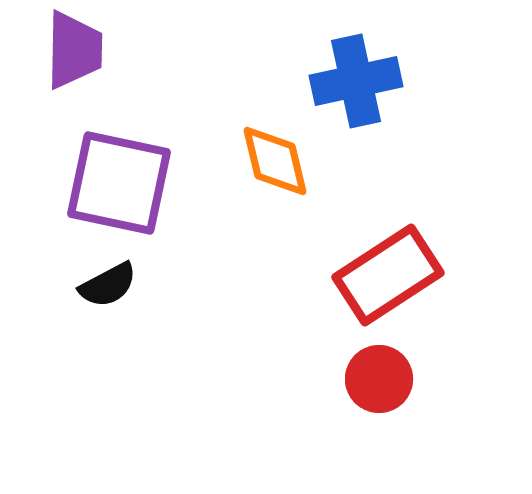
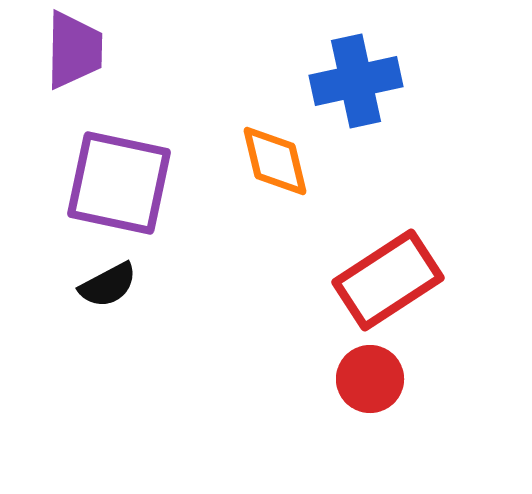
red rectangle: moved 5 px down
red circle: moved 9 px left
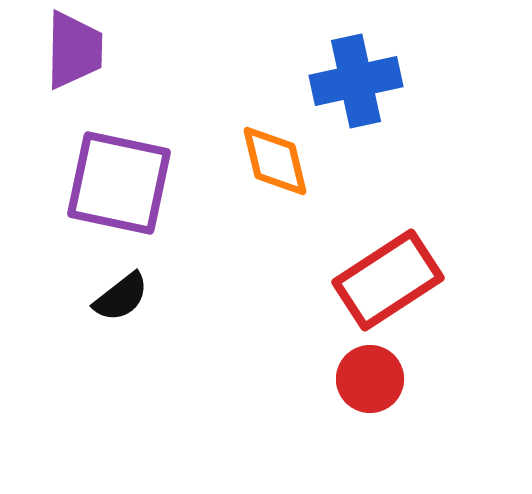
black semicircle: moved 13 px right, 12 px down; rotated 10 degrees counterclockwise
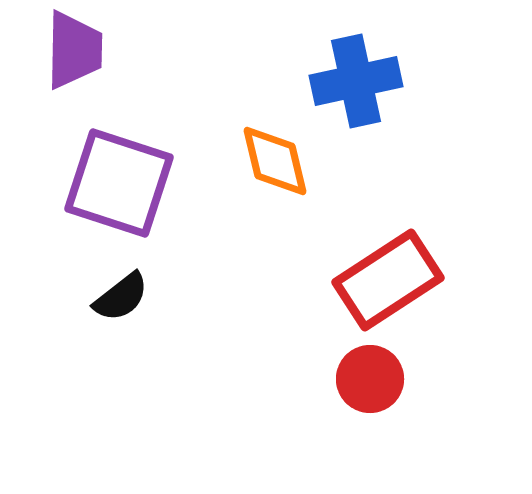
purple square: rotated 6 degrees clockwise
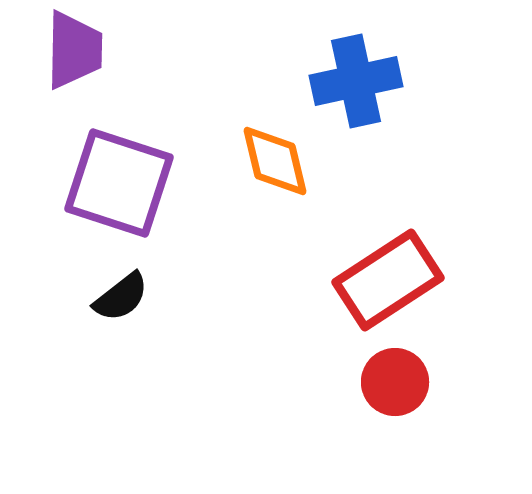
red circle: moved 25 px right, 3 px down
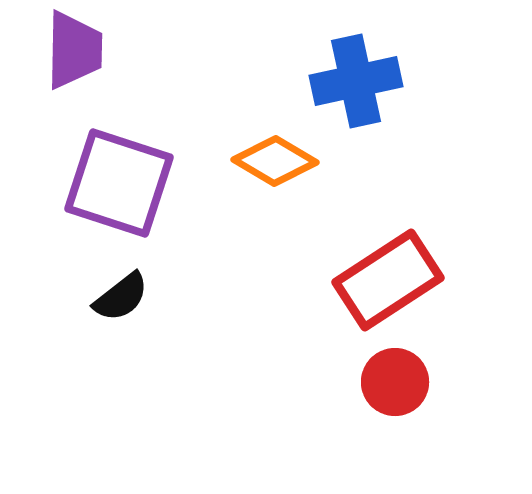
orange diamond: rotated 46 degrees counterclockwise
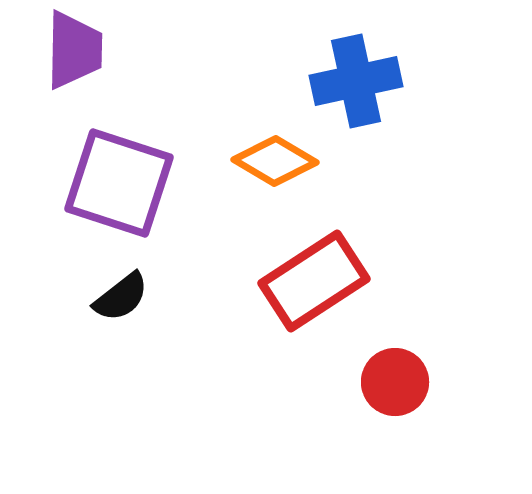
red rectangle: moved 74 px left, 1 px down
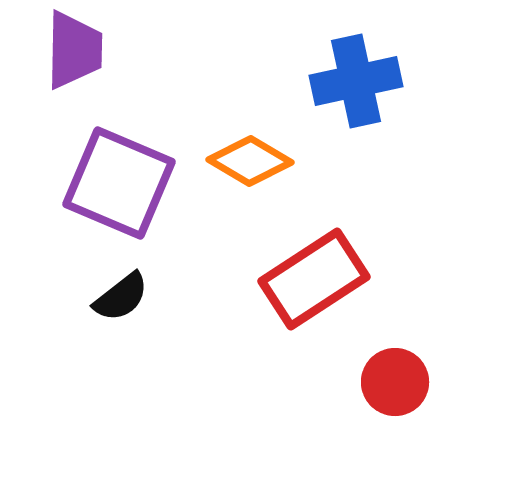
orange diamond: moved 25 px left
purple square: rotated 5 degrees clockwise
red rectangle: moved 2 px up
